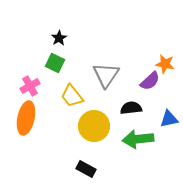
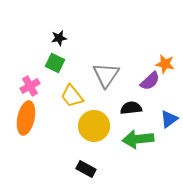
black star: rotated 21 degrees clockwise
blue triangle: rotated 24 degrees counterclockwise
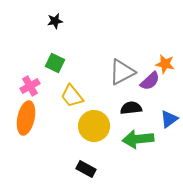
black star: moved 4 px left, 17 px up
gray triangle: moved 16 px right, 3 px up; rotated 28 degrees clockwise
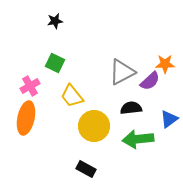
orange star: rotated 12 degrees counterclockwise
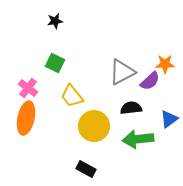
pink cross: moved 2 px left, 2 px down; rotated 24 degrees counterclockwise
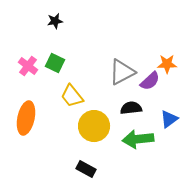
orange star: moved 2 px right
pink cross: moved 22 px up
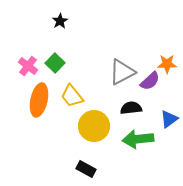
black star: moved 5 px right; rotated 21 degrees counterclockwise
green square: rotated 18 degrees clockwise
orange ellipse: moved 13 px right, 18 px up
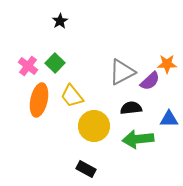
blue triangle: rotated 36 degrees clockwise
